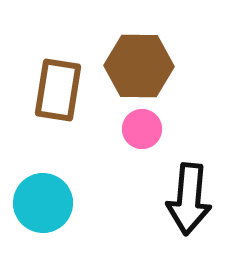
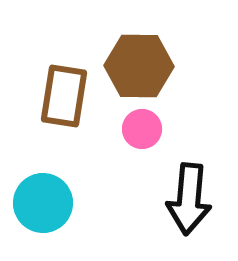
brown rectangle: moved 6 px right, 6 px down
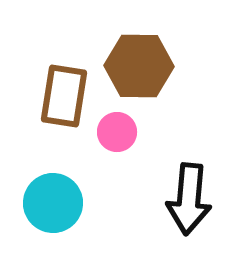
pink circle: moved 25 px left, 3 px down
cyan circle: moved 10 px right
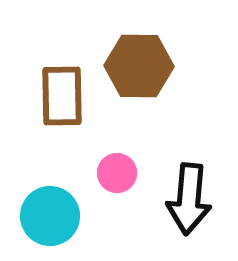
brown rectangle: moved 2 px left; rotated 10 degrees counterclockwise
pink circle: moved 41 px down
cyan circle: moved 3 px left, 13 px down
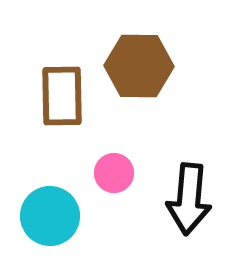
pink circle: moved 3 px left
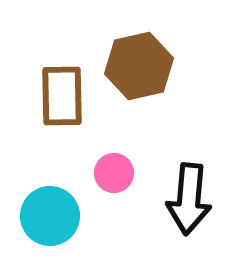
brown hexagon: rotated 14 degrees counterclockwise
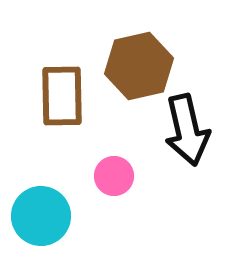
pink circle: moved 3 px down
black arrow: moved 2 px left, 69 px up; rotated 18 degrees counterclockwise
cyan circle: moved 9 px left
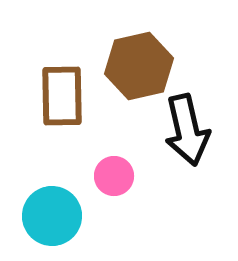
cyan circle: moved 11 px right
